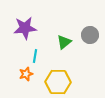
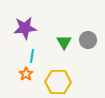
gray circle: moved 2 px left, 5 px down
green triangle: rotated 21 degrees counterclockwise
cyan line: moved 3 px left
orange star: rotated 16 degrees counterclockwise
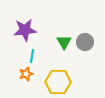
purple star: moved 2 px down
gray circle: moved 3 px left, 2 px down
orange star: rotated 16 degrees clockwise
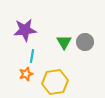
yellow hexagon: moved 3 px left; rotated 10 degrees counterclockwise
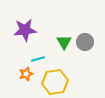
cyan line: moved 6 px right, 3 px down; rotated 64 degrees clockwise
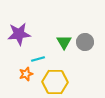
purple star: moved 6 px left, 4 px down
yellow hexagon: rotated 10 degrees clockwise
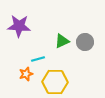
purple star: moved 8 px up; rotated 10 degrees clockwise
green triangle: moved 2 px left, 1 px up; rotated 35 degrees clockwise
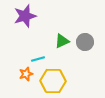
purple star: moved 6 px right, 10 px up; rotated 20 degrees counterclockwise
yellow hexagon: moved 2 px left, 1 px up
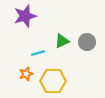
gray circle: moved 2 px right
cyan line: moved 6 px up
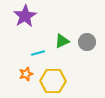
purple star: rotated 15 degrees counterclockwise
